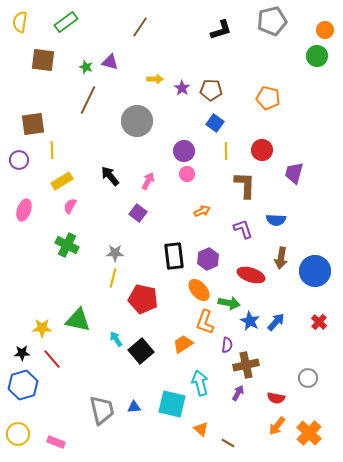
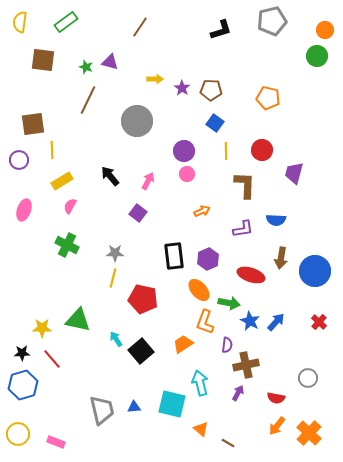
purple L-shape at (243, 229): rotated 100 degrees clockwise
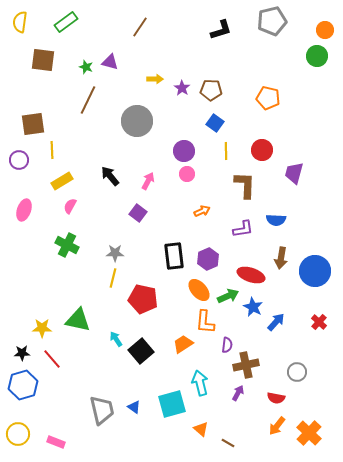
green arrow at (229, 303): moved 1 px left, 7 px up; rotated 35 degrees counterclockwise
blue star at (250, 321): moved 3 px right, 14 px up
orange L-shape at (205, 322): rotated 15 degrees counterclockwise
gray circle at (308, 378): moved 11 px left, 6 px up
cyan square at (172, 404): rotated 28 degrees counterclockwise
blue triangle at (134, 407): rotated 40 degrees clockwise
